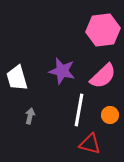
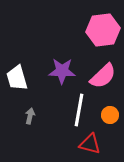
purple star: rotated 12 degrees counterclockwise
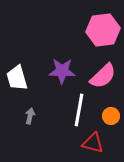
orange circle: moved 1 px right, 1 px down
red triangle: moved 3 px right, 1 px up
